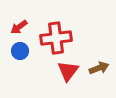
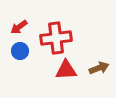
red triangle: moved 2 px left, 1 px up; rotated 50 degrees clockwise
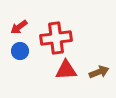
brown arrow: moved 4 px down
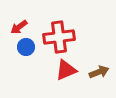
red cross: moved 3 px right, 1 px up
blue circle: moved 6 px right, 4 px up
red triangle: rotated 20 degrees counterclockwise
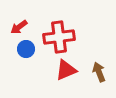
blue circle: moved 2 px down
brown arrow: rotated 90 degrees counterclockwise
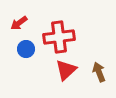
red arrow: moved 4 px up
red triangle: rotated 20 degrees counterclockwise
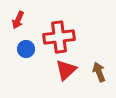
red arrow: moved 1 px left, 3 px up; rotated 30 degrees counterclockwise
